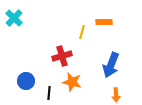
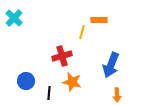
orange rectangle: moved 5 px left, 2 px up
orange arrow: moved 1 px right
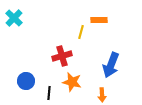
yellow line: moved 1 px left
orange arrow: moved 15 px left
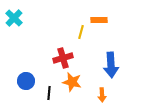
red cross: moved 1 px right, 2 px down
blue arrow: rotated 25 degrees counterclockwise
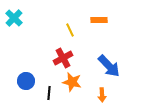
yellow line: moved 11 px left, 2 px up; rotated 40 degrees counterclockwise
red cross: rotated 12 degrees counterclockwise
blue arrow: moved 2 px left, 1 px down; rotated 40 degrees counterclockwise
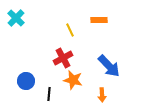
cyan cross: moved 2 px right
orange star: moved 1 px right, 2 px up
black line: moved 1 px down
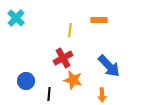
yellow line: rotated 32 degrees clockwise
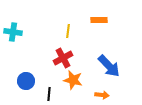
cyan cross: moved 3 px left, 14 px down; rotated 36 degrees counterclockwise
yellow line: moved 2 px left, 1 px down
orange arrow: rotated 80 degrees counterclockwise
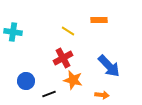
yellow line: rotated 64 degrees counterclockwise
black line: rotated 64 degrees clockwise
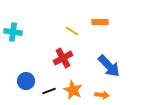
orange rectangle: moved 1 px right, 2 px down
yellow line: moved 4 px right
orange star: moved 10 px down; rotated 12 degrees clockwise
black line: moved 3 px up
